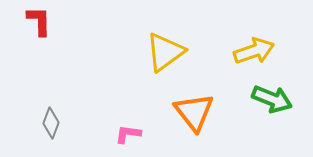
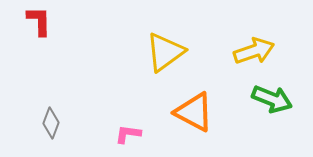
orange triangle: rotated 24 degrees counterclockwise
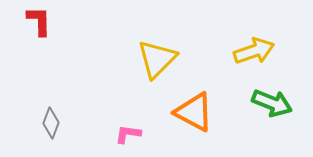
yellow triangle: moved 8 px left, 7 px down; rotated 9 degrees counterclockwise
green arrow: moved 4 px down
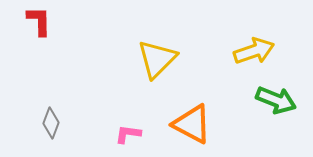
green arrow: moved 4 px right, 3 px up
orange triangle: moved 2 px left, 12 px down
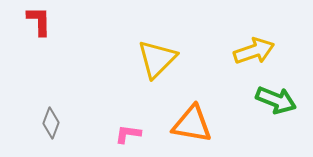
orange triangle: rotated 18 degrees counterclockwise
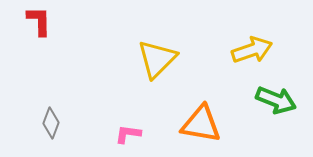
yellow arrow: moved 2 px left, 1 px up
orange triangle: moved 9 px right
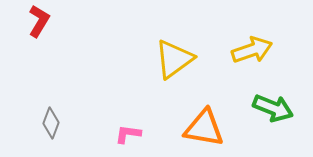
red L-shape: rotated 32 degrees clockwise
yellow triangle: moved 17 px right; rotated 9 degrees clockwise
green arrow: moved 3 px left, 8 px down
orange triangle: moved 3 px right, 4 px down
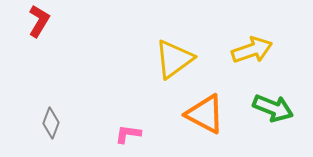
orange triangle: moved 1 px right, 14 px up; rotated 18 degrees clockwise
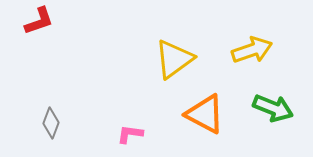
red L-shape: rotated 40 degrees clockwise
pink L-shape: moved 2 px right
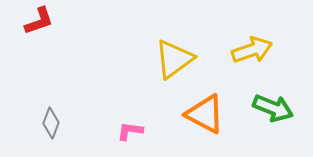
pink L-shape: moved 3 px up
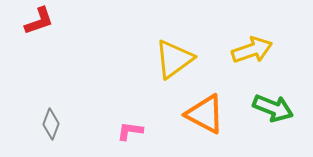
gray diamond: moved 1 px down
